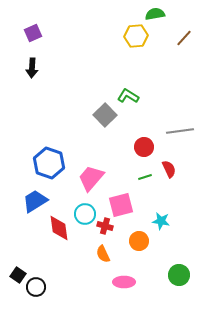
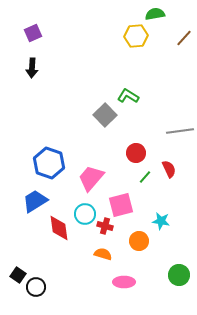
red circle: moved 8 px left, 6 px down
green line: rotated 32 degrees counterclockwise
orange semicircle: rotated 132 degrees clockwise
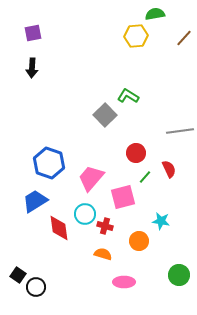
purple square: rotated 12 degrees clockwise
pink square: moved 2 px right, 8 px up
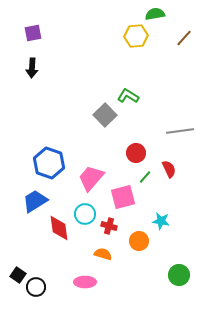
red cross: moved 4 px right
pink ellipse: moved 39 px left
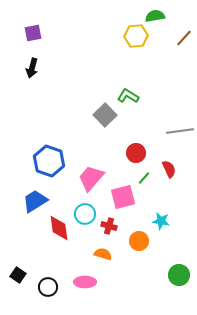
green semicircle: moved 2 px down
black arrow: rotated 12 degrees clockwise
blue hexagon: moved 2 px up
green line: moved 1 px left, 1 px down
black circle: moved 12 px right
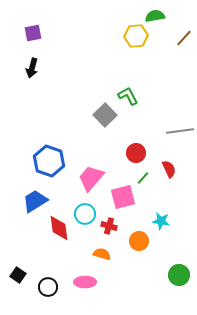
green L-shape: rotated 30 degrees clockwise
green line: moved 1 px left
orange semicircle: moved 1 px left
